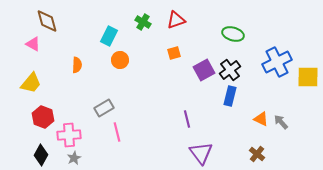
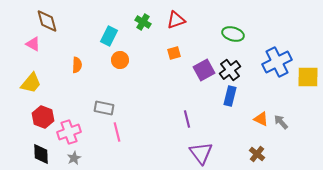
gray rectangle: rotated 42 degrees clockwise
pink cross: moved 3 px up; rotated 15 degrees counterclockwise
black diamond: moved 1 px up; rotated 30 degrees counterclockwise
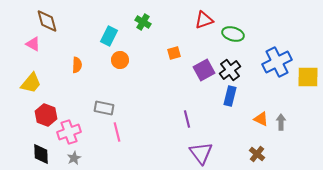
red triangle: moved 28 px right
red hexagon: moved 3 px right, 2 px up
gray arrow: rotated 42 degrees clockwise
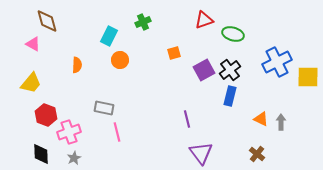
green cross: rotated 35 degrees clockwise
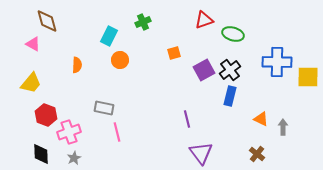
blue cross: rotated 28 degrees clockwise
gray arrow: moved 2 px right, 5 px down
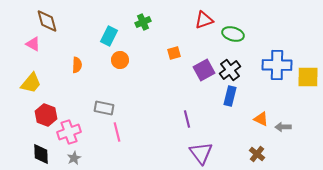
blue cross: moved 3 px down
gray arrow: rotated 91 degrees counterclockwise
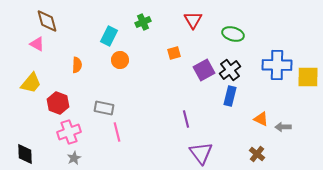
red triangle: moved 11 px left; rotated 42 degrees counterclockwise
pink triangle: moved 4 px right
red hexagon: moved 12 px right, 12 px up
purple line: moved 1 px left
black diamond: moved 16 px left
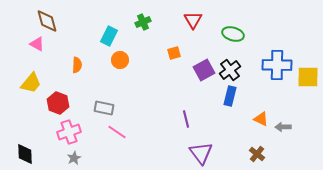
pink line: rotated 42 degrees counterclockwise
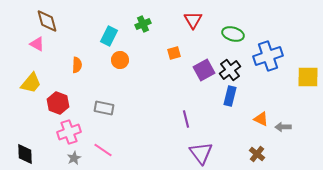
green cross: moved 2 px down
blue cross: moved 9 px left, 9 px up; rotated 20 degrees counterclockwise
pink line: moved 14 px left, 18 px down
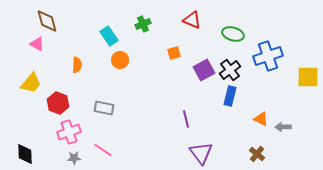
red triangle: moved 1 px left; rotated 36 degrees counterclockwise
cyan rectangle: rotated 60 degrees counterclockwise
gray star: rotated 24 degrees clockwise
